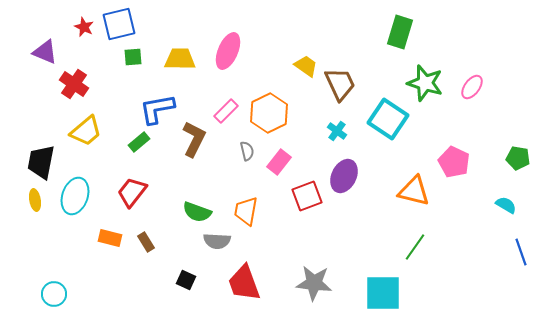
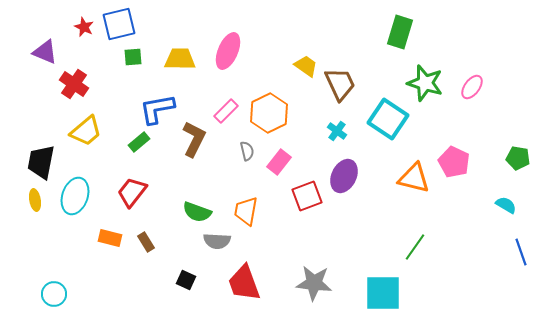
orange triangle at (414, 191): moved 13 px up
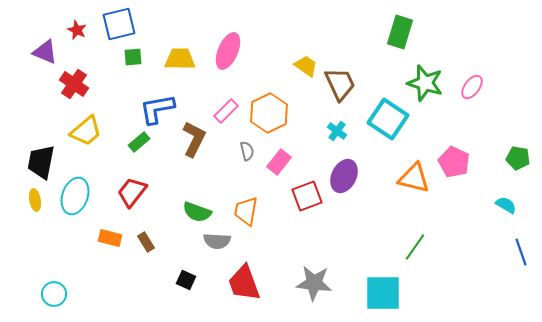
red star at (84, 27): moved 7 px left, 3 px down
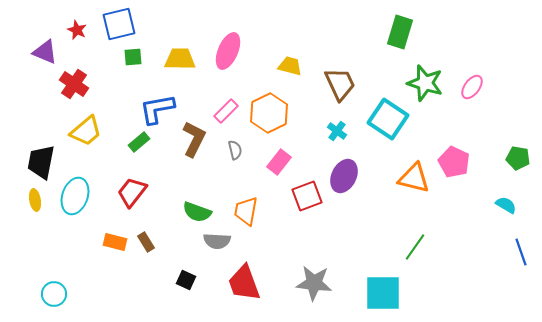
yellow trapezoid at (306, 66): moved 16 px left; rotated 20 degrees counterclockwise
gray semicircle at (247, 151): moved 12 px left, 1 px up
orange rectangle at (110, 238): moved 5 px right, 4 px down
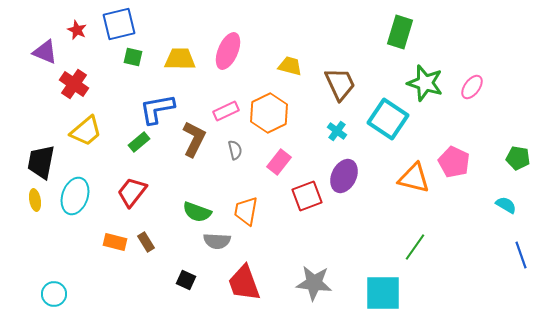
green square at (133, 57): rotated 18 degrees clockwise
pink rectangle at (226, 111): rotated 20 degrees clockwise
blue line at (521, 252): moved 3 px down
